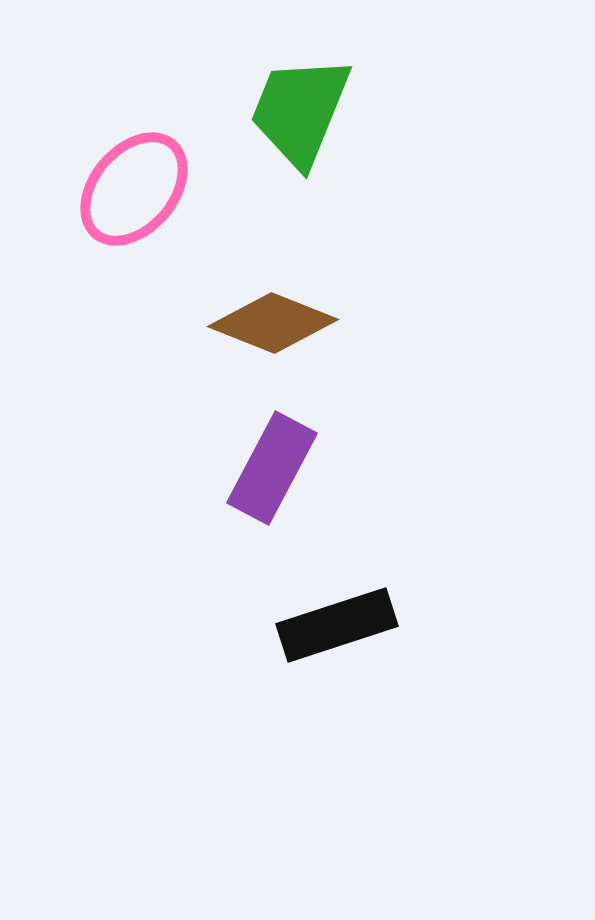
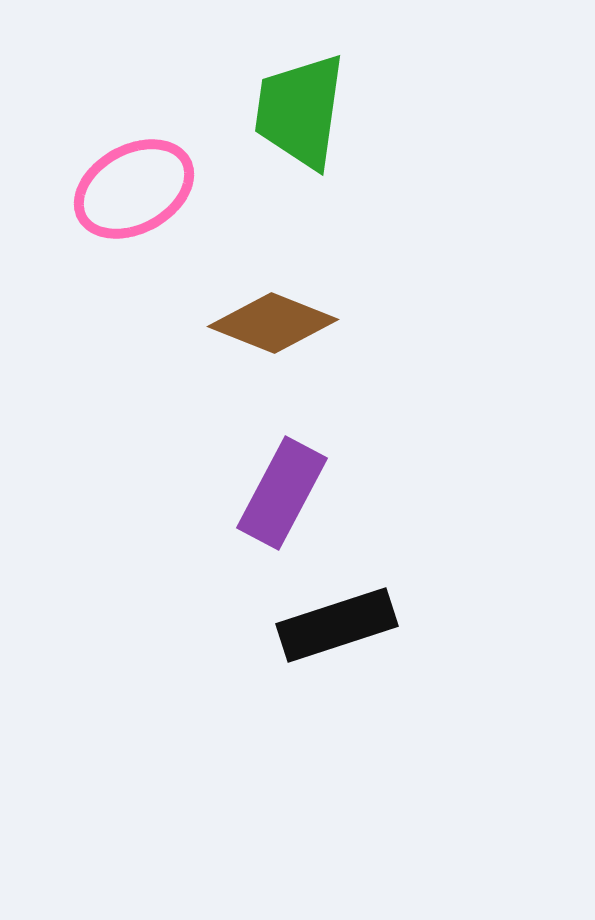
green trapezoid: rotated 14 degrees counterclockwise
pink ellipse: rotated 21 degrees clockwise
purple rectangle: moved 10 px right, 25 px down
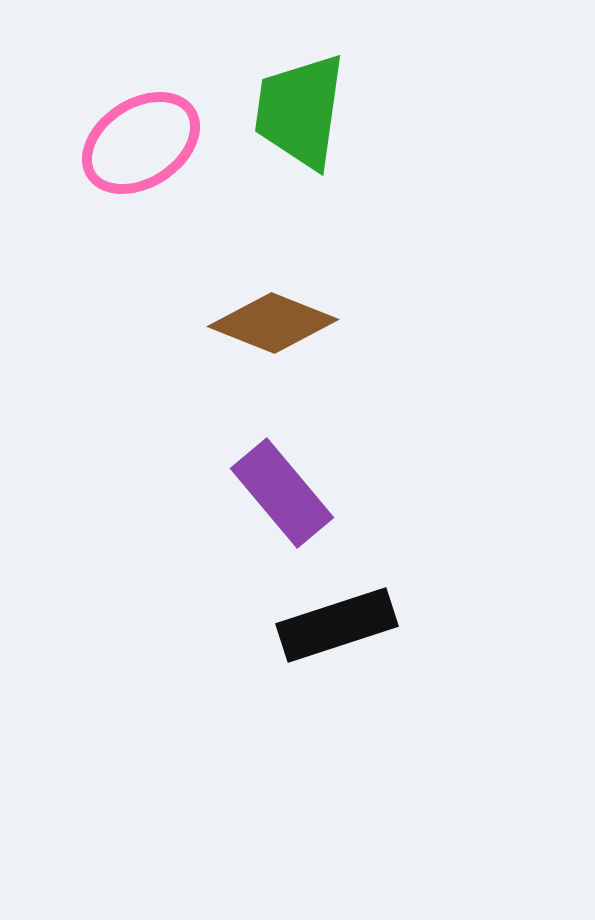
pink ellipse: moved 7 px right, 46 px up; rotated 4 degrees counterclockwise
purple rectangle: rotated 68 degrees counterclockwise
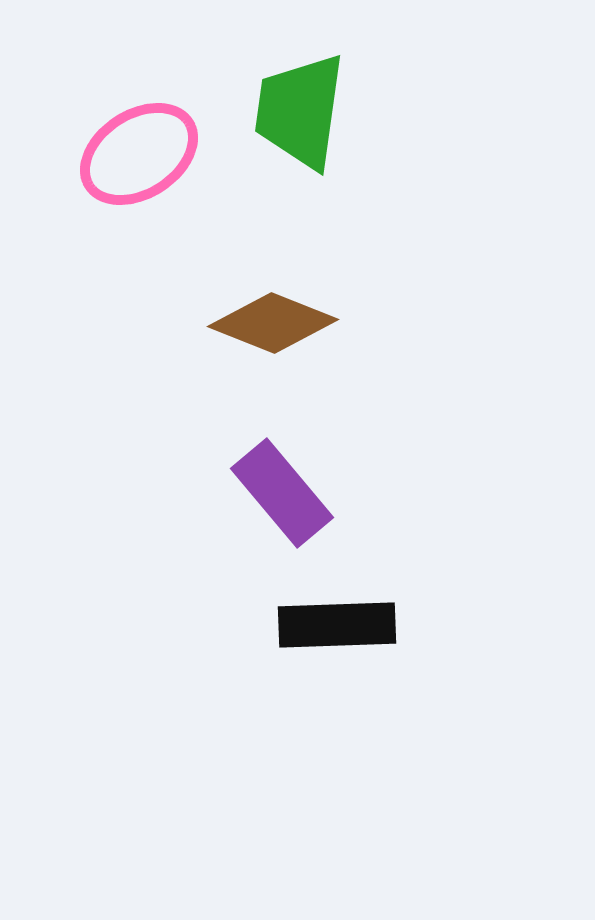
pink ellipse: moved 2 px left, 11 px down
black rectangle: rotated 16 degrees clockwise
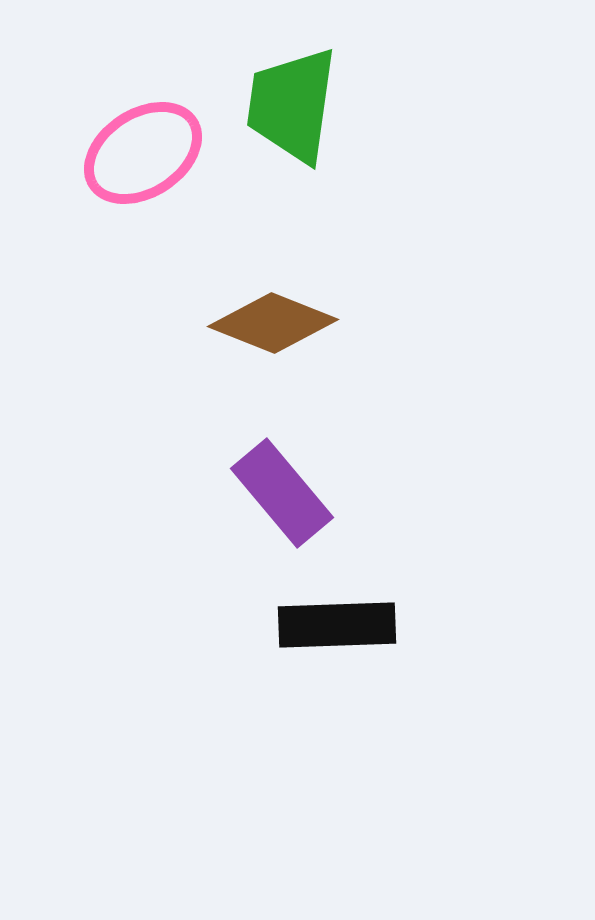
green trapezoid: moved 8 px left, 6 px up
pink ellipse: moved 4 px right, 1 px up
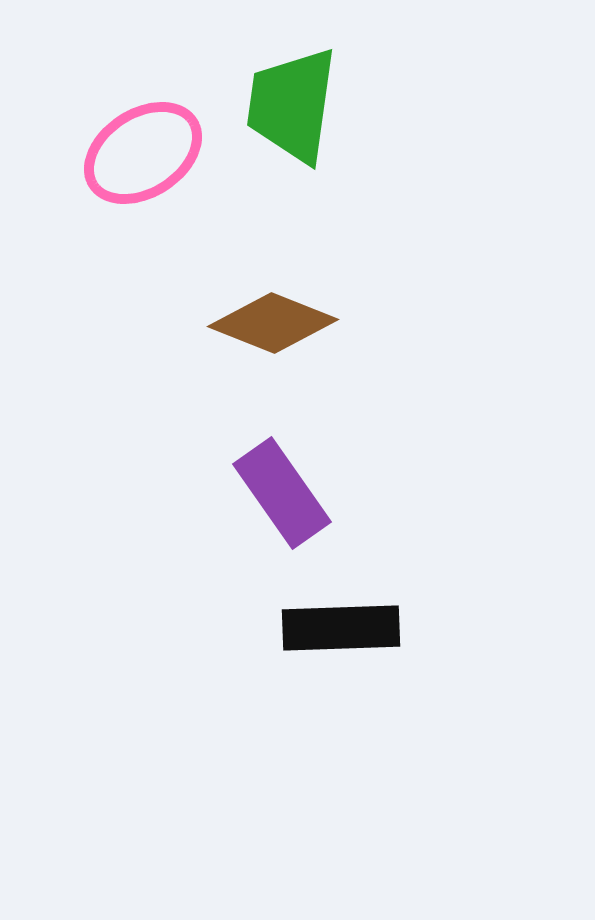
purple rectangle: rotated 5 degrees clockwise
black rectangle: moved 4 px right, 3 px down
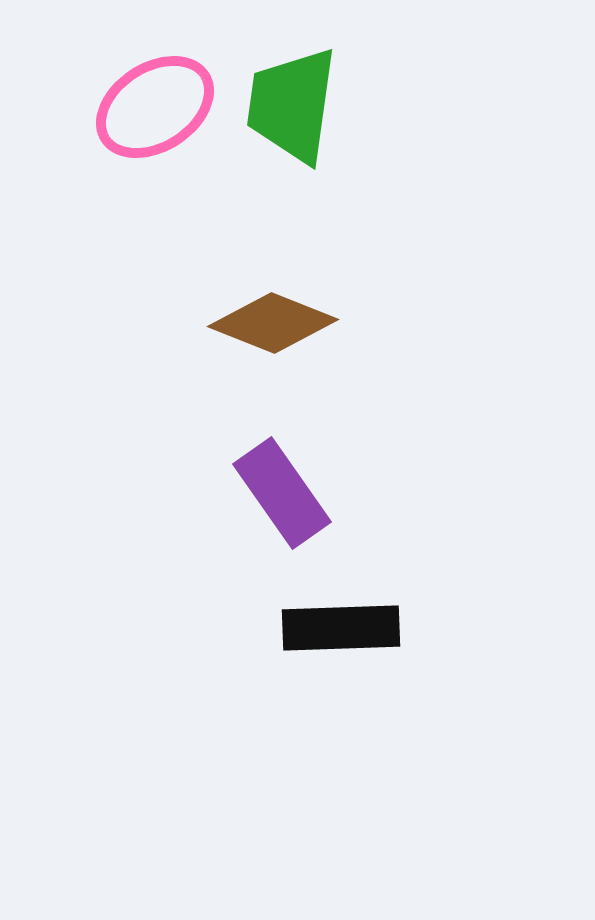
pink ellipse: moved 12 px right, 46 px up
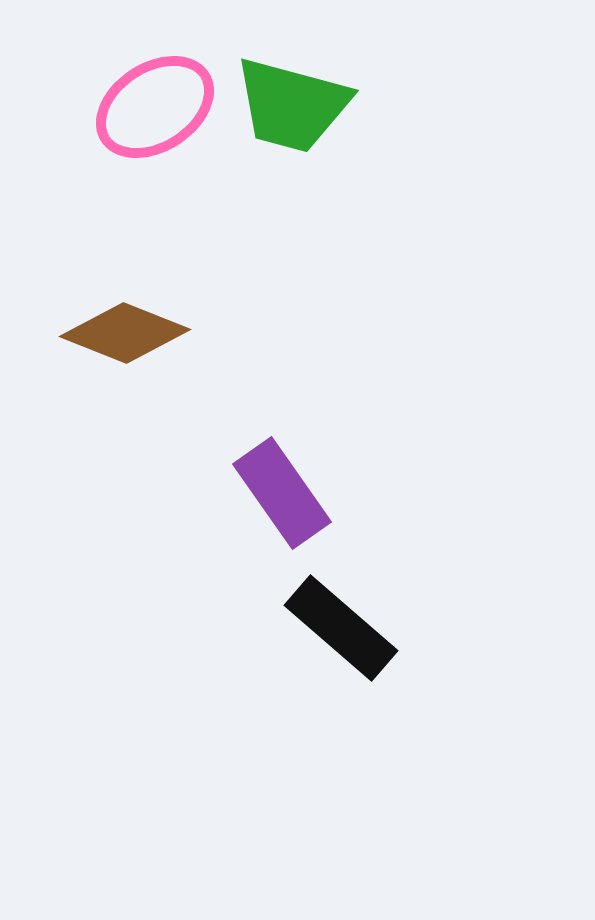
green trapezoid: rotated 83 degrees counterclockwise
brown diamond: moved 148 px left, 10 px down
black rectangle: rotated 43 degrees clockwise
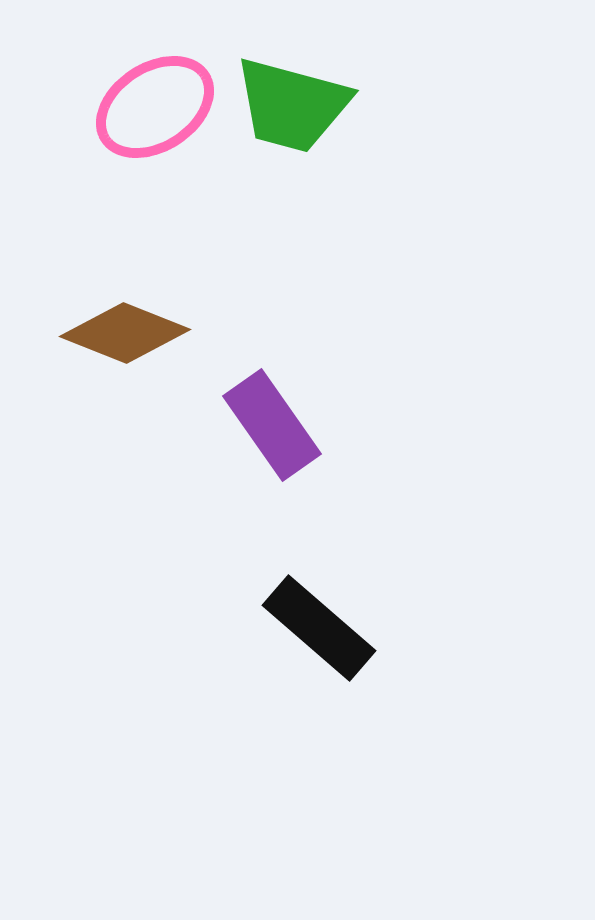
purple rectangle: moved 10 px left, 68 px up
black rectangle: moved 22 px left
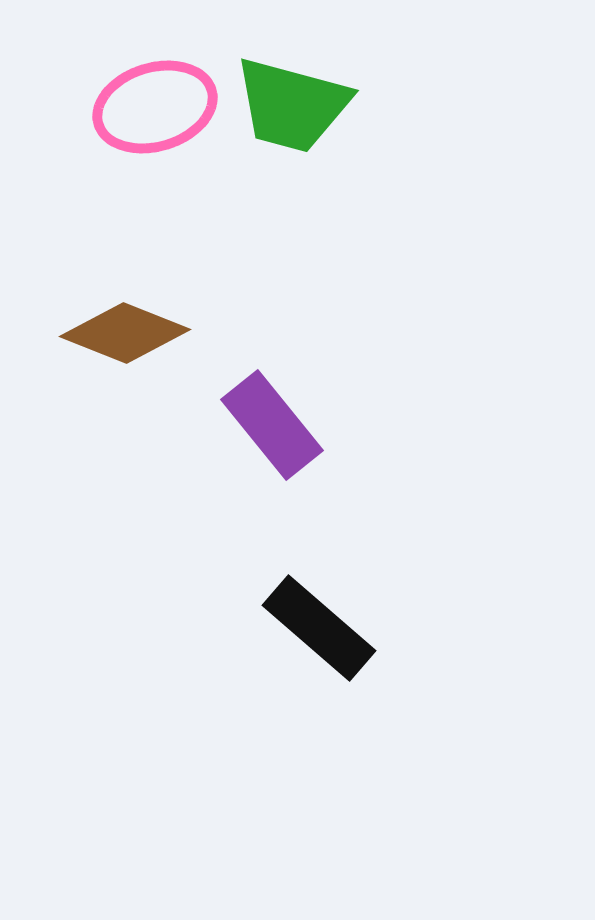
pink ellipse: rotated 16 degrees clockwise
purple rectangle: rotated 4 degrees counterclockwise
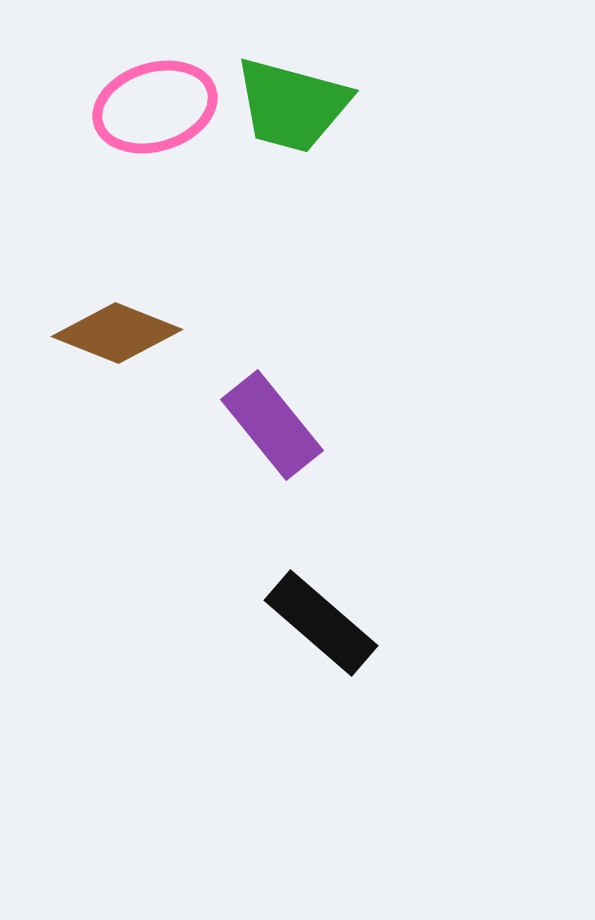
brown diamond: moved 8 px left
black rectangle: moved 2 px right, 5 px up
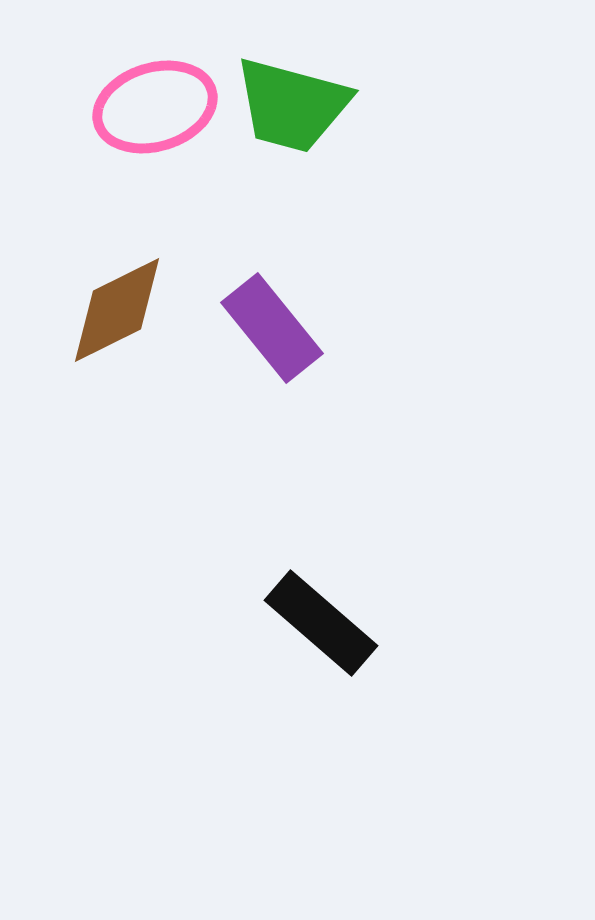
brown diamond: moved 23 px up; rotated 48 degrees counterclockwise
purple rectangle: moved 97 px up
